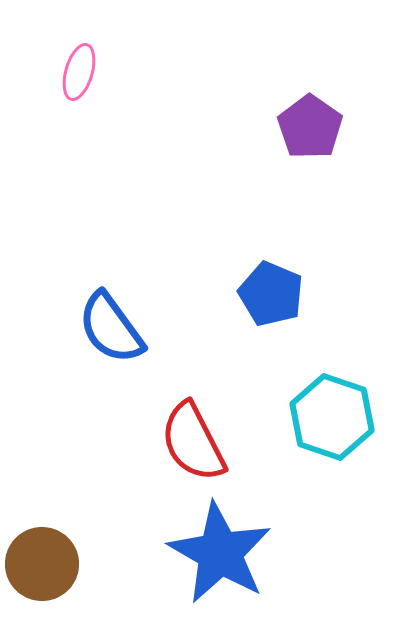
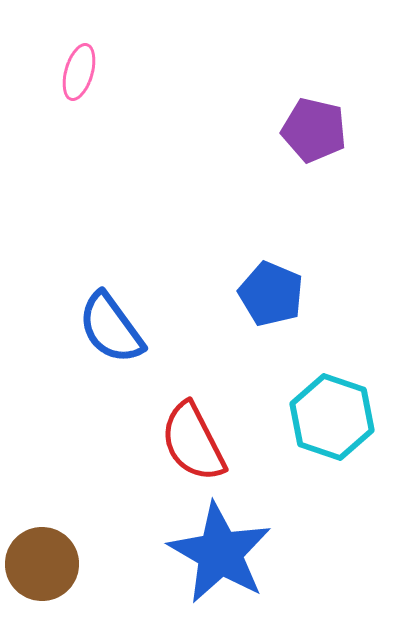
purple pentagon: moved 4 px right, 3 px down; rotated 22 degrees counterclockwise
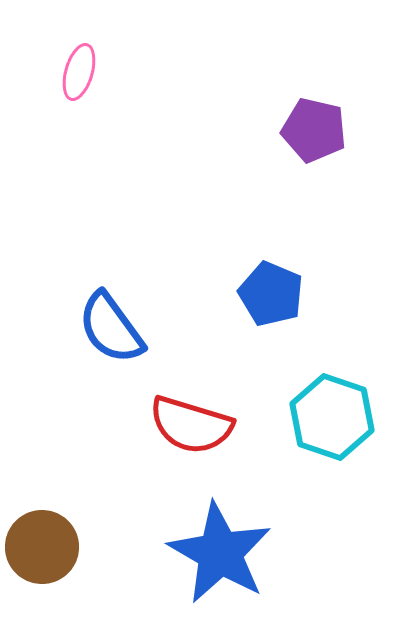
red semicircle: moved 2 px left, 17 px up; rotated 46 degrees counterclockwise
brown circle: moved 17 px up
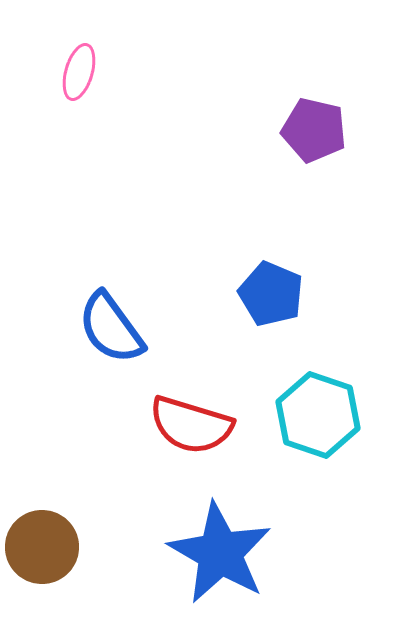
cyan hexagon: moved 14 px left, 2 px up
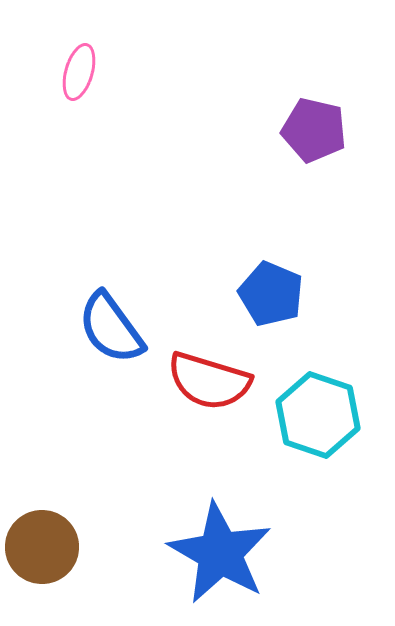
red semicircle: moved 18 px right, 44 px up
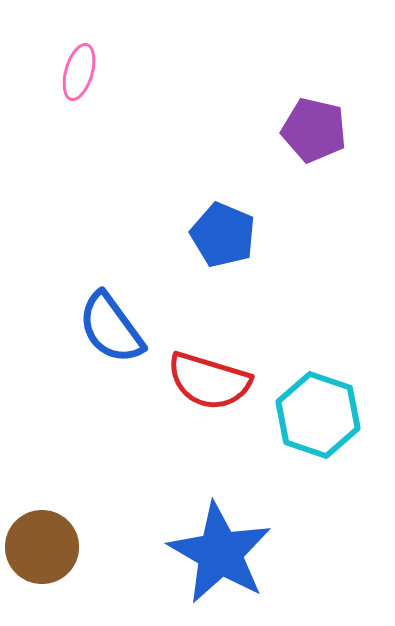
blue pentagon: moved 48 px left, 59 px up
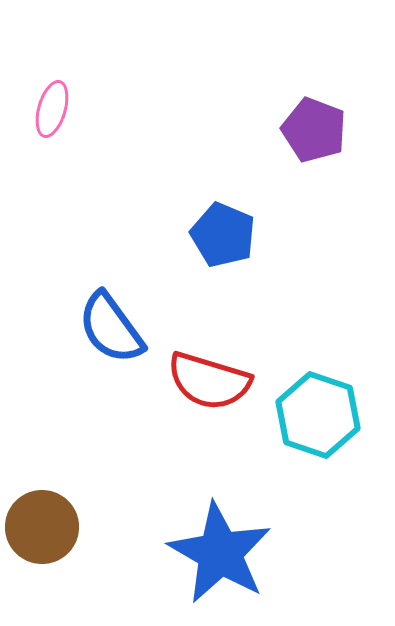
pink ellipse: moved 27 px left, 37 px down
purple pentagon: rotated 8 degrees clockwise
brown circle: moved 20 px up
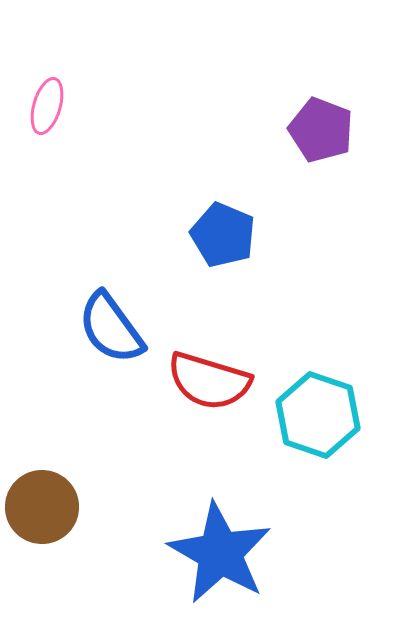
pink ellipse: moved 5 px left, 3 px up
purple pentagon: moved 7 px right
brown circle: moved 20 px up
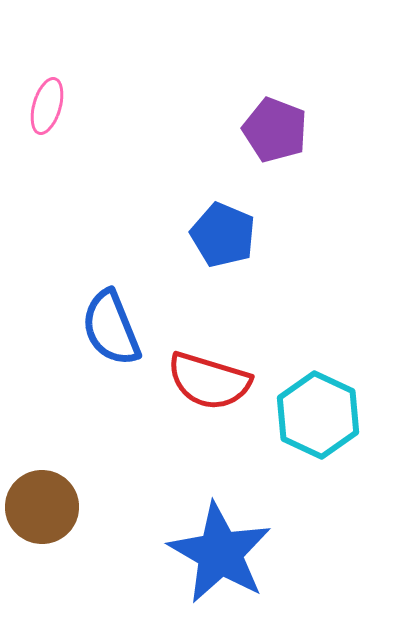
purple pentagon: moved 46 px left
blue semicircle: rotated 14 degrees clockwise
cyan hexagon: rotated 6 degrees clockwise
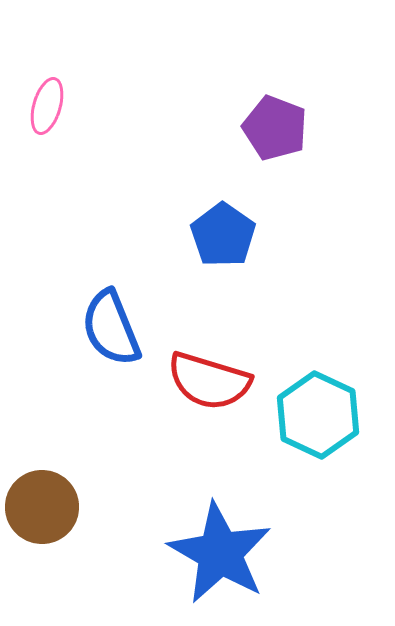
purple pentagon: moved 2 px up
blue pentagon: rotated 12 degrees clockwise
